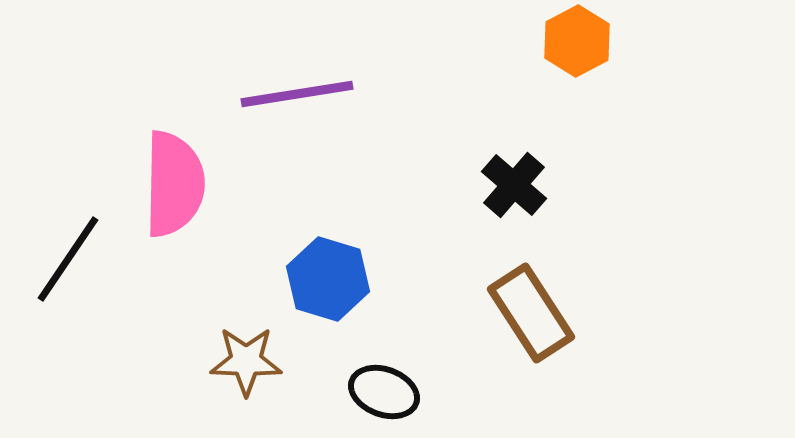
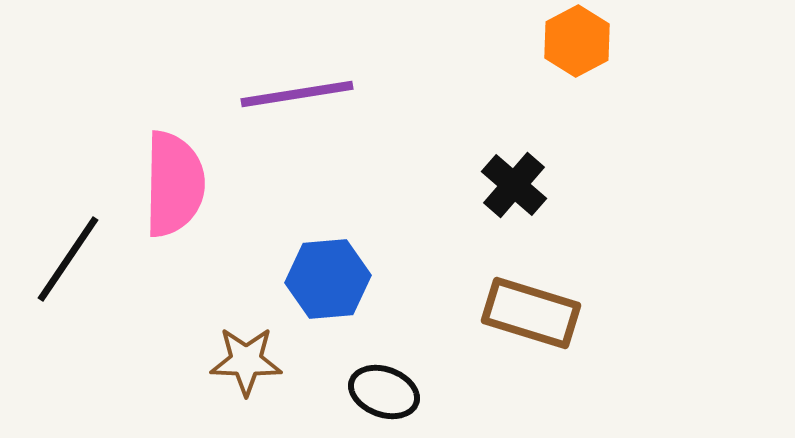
blue hexagon: rotated 22 degrees counterclockwise
brown rectangle: rotated 40 degrees counterclockwise
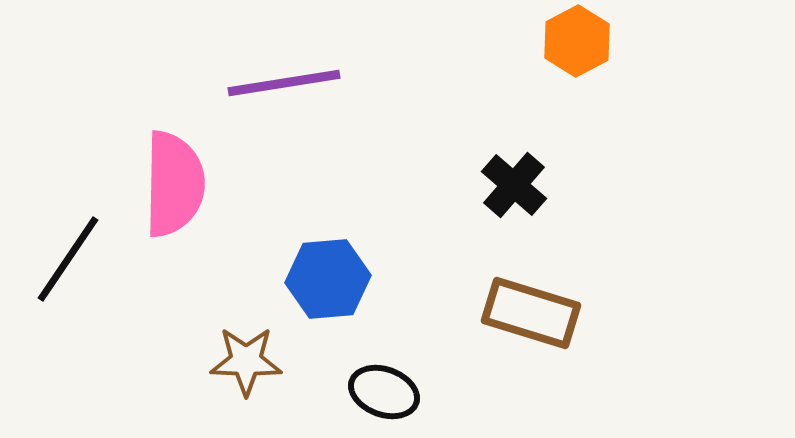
purple line: moved 13 px left, 11 px up
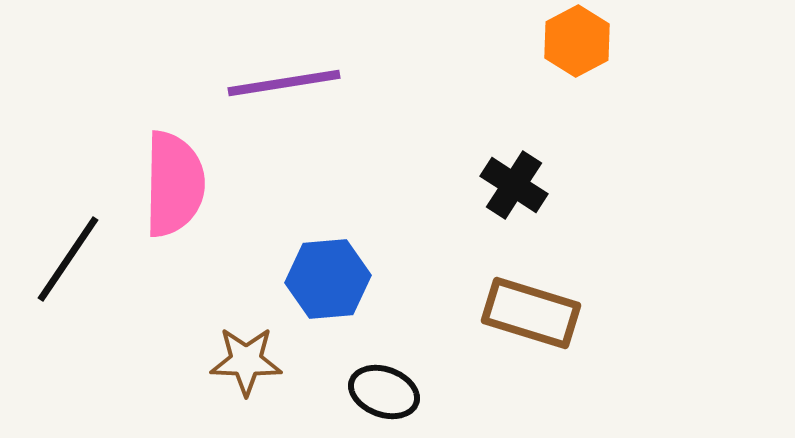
black cross: rotated 8 degrees counterclockwise
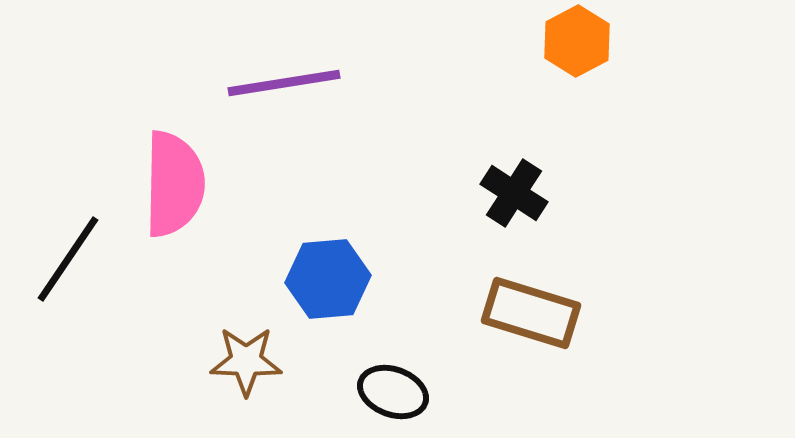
black cross: moved 8 px down
black ellipse: moved 9 px right
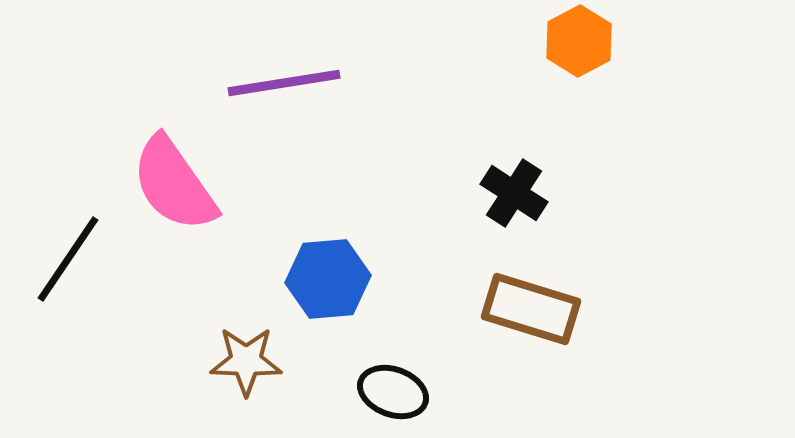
orange hexagon: moved 2 px right
pink semicircle: rotated 144 degrees clockwise
brown rectangle: moved 4 px up
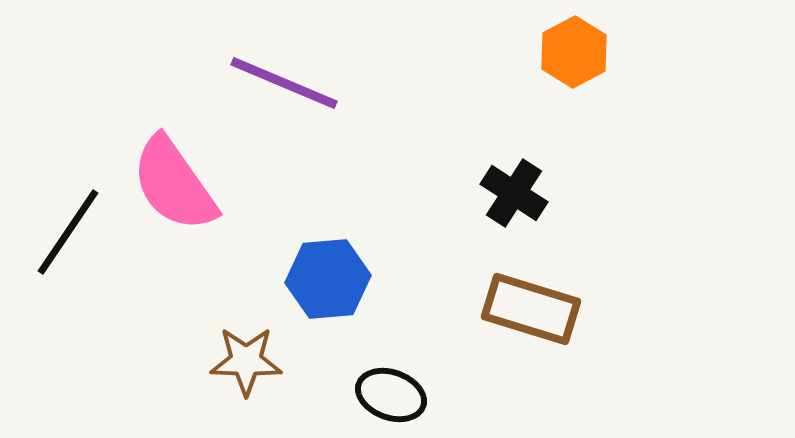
orange hexagon: moved 5 px left, 11 px down
purple line: rotated 32 degrees clockwise
black line: moved 27 px up
black ellipse: moved 2 px left, 3 px down
